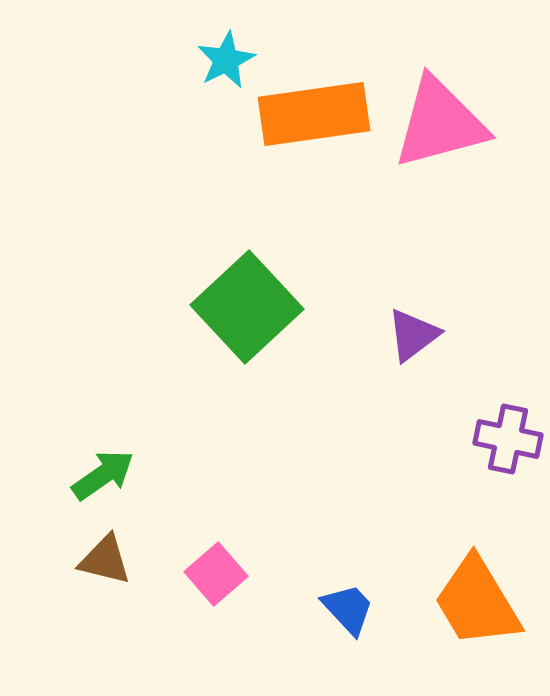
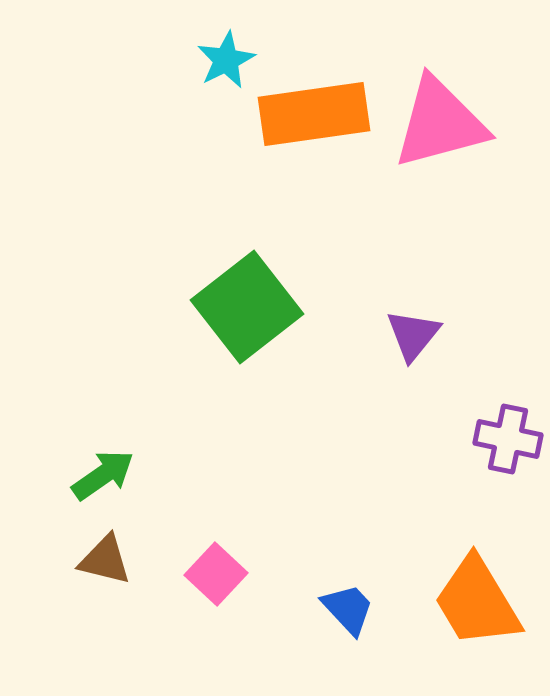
green square: rotated 5 degrees clockwise
purple triangle: rotated 14 degrees counterclockwise
pink square: rotated 6 degrees counterclockwise
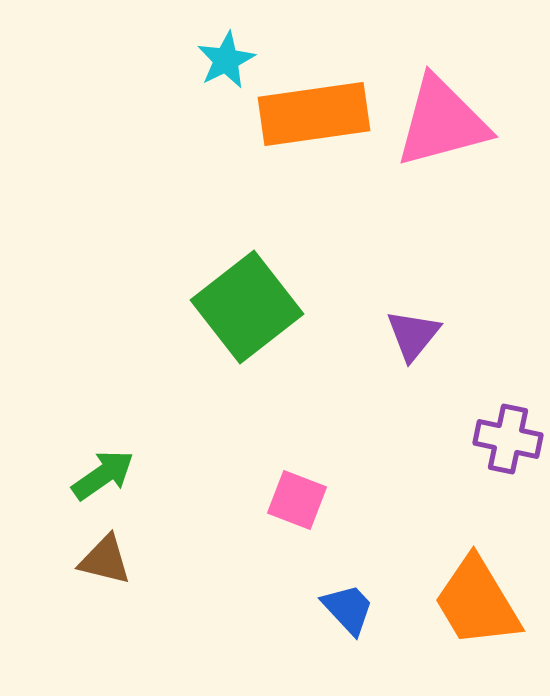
pink triangle: moved 2 px right, 1 px up
pink square: moved 81 px right, 74 px up; rotated 22 degrees counterclockwise
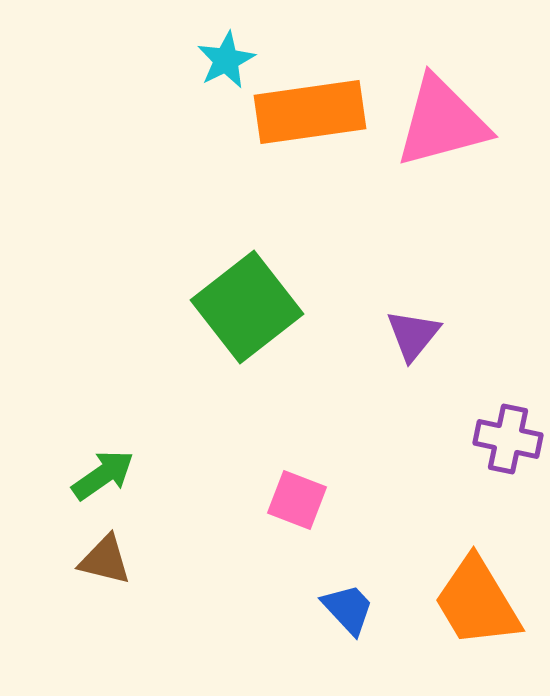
orange rectangle: moved 4 px left, 2 px up
